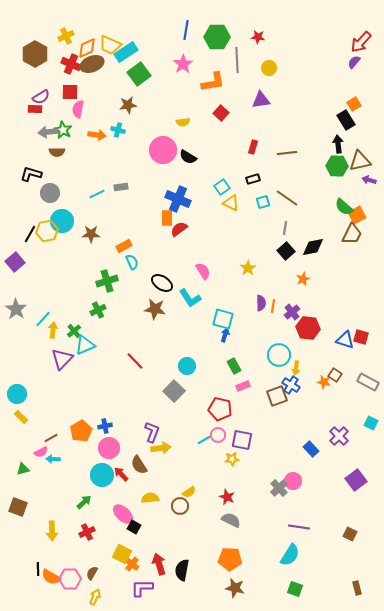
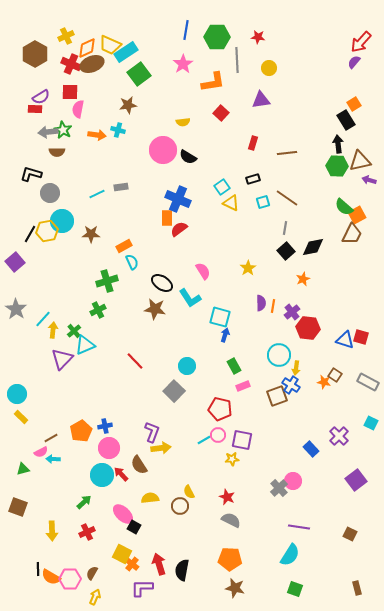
red rectangle at (253, 147): moved 4 px up
cyan square at (223, 319): moved 3 px left, 2 px up
yellow semicircle at (189, 492): rotated 96 degrees clockwise
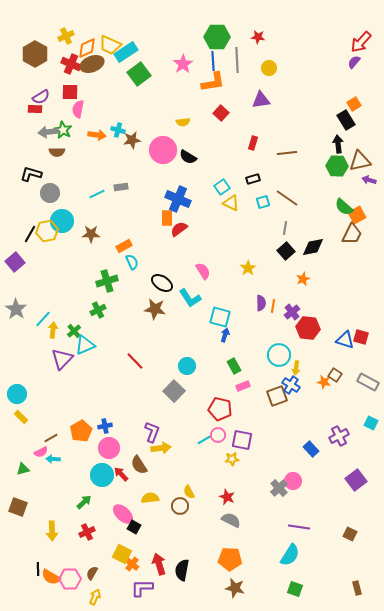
blue line at (186, 30): moved 27 px right, 31 px down; rotated 12 degrees counterclockwise
brown star at (128, 105): moved 4 px right, 35 px down
purple cross at (339, 436): rotated 18 degrees clockwise
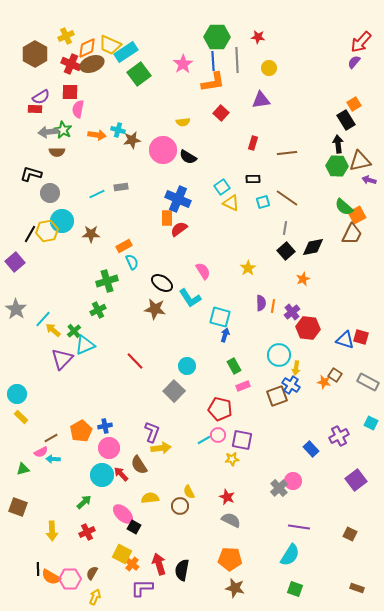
black rectangle at (253, 179): rotated 16 degrees clockwise
yellow arrow at (53, 330): rotated 56 degrees counterclockwise
brown rectangle at (357, 588): rotated 56 degrees counterclockwise
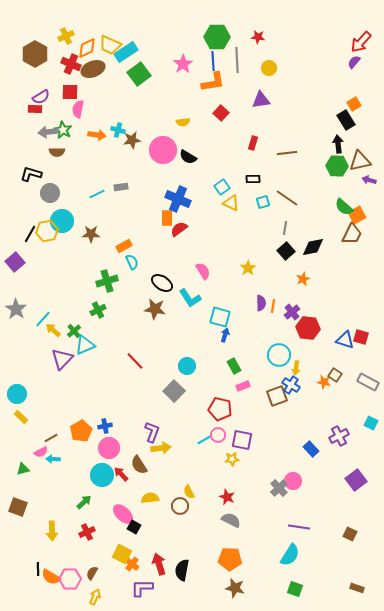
brown ellipse at (92, 64): moved 1 px right, 5 px down
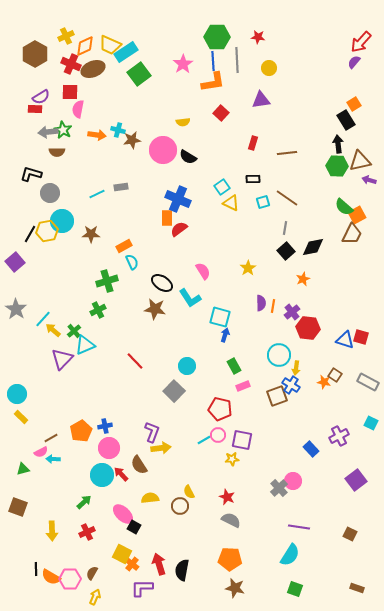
orange diamond at (87, 48): moved 2 px left, 2 px up
black line at (38, 569): moved 2 px left
